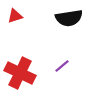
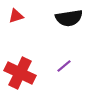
red triangle: moved 1 px right
purple line: moved 2 px right
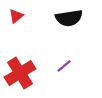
red triangle: rotated 21 degrees counterclockwise
red cross: rotated 32 degrees clockwise
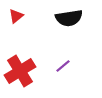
purple line: moved 1 px left
red cross: moved 2 px up
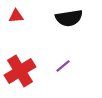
red triangle: rotated 35 degrees clockwise
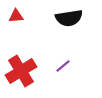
red cross: moved 1 px right
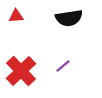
red cross: rotated 12 degrees counterclockwise
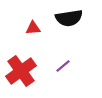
red triangle: moved 17 px right, 12 px down
red cross: rotated 8 degrees clockwise
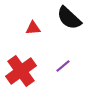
black semicircle: rotated 52 degrees clockwise
